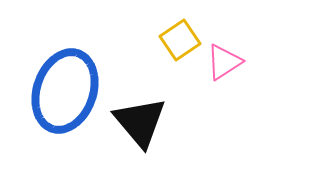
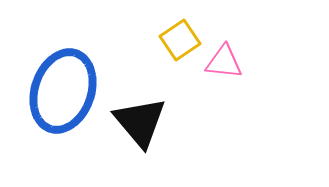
pink triangle: rotated 39 degrees clockwise
blue ellipse: moved 2 px left
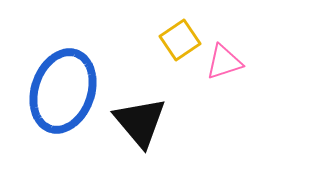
pink triangle: rotated 24 degrees counterclockwise
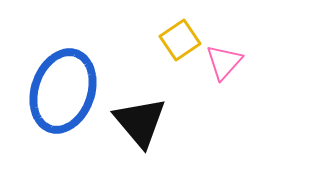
pink triangle: rotated 30 degrees counterclockwise
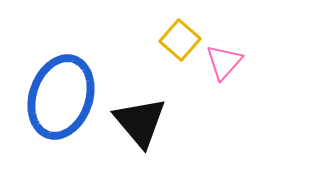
yellow square: rotated 15 degrees counterclockwise
blue ellipse: moved 2 px left, 6 px down
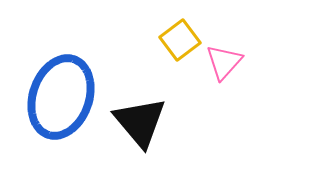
yellow square: rotated 12 degrees clockwise
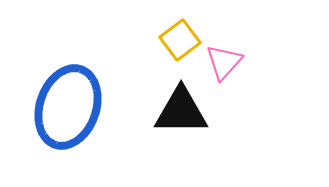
blue ellipse: moved 7 px right, 10 px down
black triangle: moved 41 px right, 11 px up; rotated 50 degrees counterclockwise
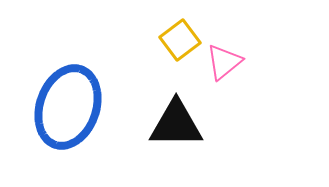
pink triangle: rotated 9 degrees clockwise
black triangle: moved 5 px left, 13 px down
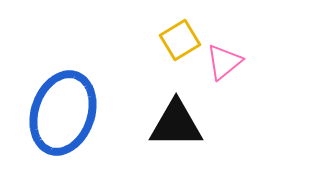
yellow square: rotated 6 degrees clockwise
blue ellipse: moved 5 px left, 6 px down
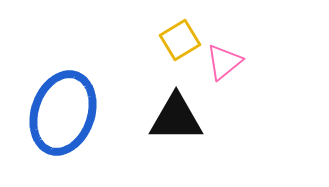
black triangle: moved 6 px up
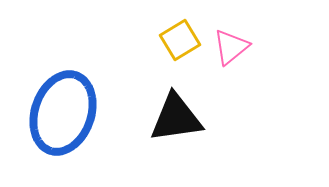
pink triangle: moved 7 px right, 15 px up
black triangle: rotated 8 degrees counterclockwise
